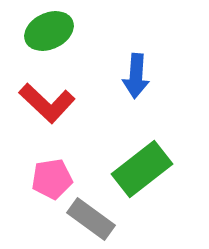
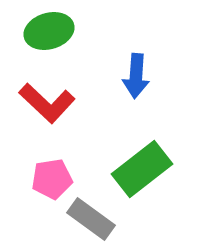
green ellipse: rotated 9 degrees clockwise
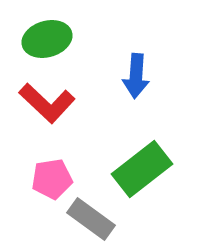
green ellipse: moved 2 px left, 8 px down
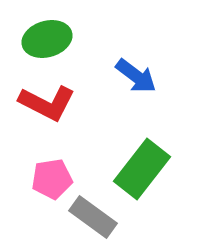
blue arrow: rotated 57 degrees counterclockwise
red L-shape: rotated 16 degrees counterclockwise
green rectangle: rotated 14 degrees counterclockwise
gray rectangle: moved 2 px right, 2 px up
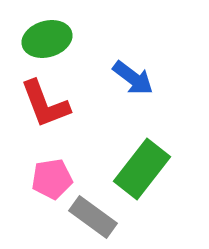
blue arrow: moved 3 px left, 2 px down
red L-shape: moved 2 px left, 1 px down; rotated 42 degrees clockwise
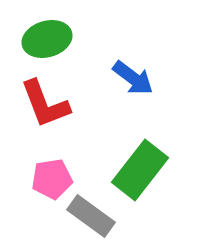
green rectangle: moved 2 px left, 1 px down
gray rectangle: moved 2 px left, 1 px up
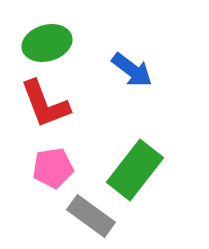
green ellipse: moved 4 px down
blue arrow: moved 1 px left, 8 px up
green rectangle: moved 5 px left
pink pentagon: moved 1 px right, 11 px up
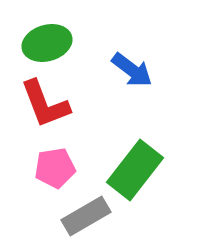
pink pentagon: moved 2 px right
gray rectangle: moved 5 px left; rotated 66 degrees counterclockwise
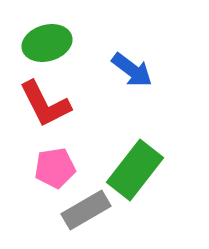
red L-shape: rotated 6 degrees counterclockwise
gray rectangle: moved 6 px up
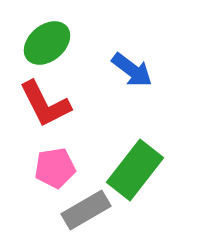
green ellipse: rotated 24 degrees counterclockwise
